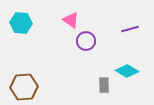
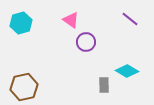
cyan hexagon: rotated 20 degrees counterclockwise
purple line: moved 10 px up; rotated 54 degrees clockwise
purple circle: moved 1 px down
brown hexagon: rotated 8 degrees counterclockwise
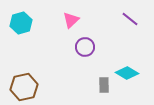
pink triangle: rotated 42 degrees clockwise
purple circle: moved 1 px left, 5 px down
cyan diamond: moved 2 px down
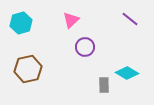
brown hexagon: moved 4 px right, 18 px up
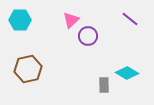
cyan hexagon: moved 1 px left, 3 px up; rotated 15 degrees clockwise
purple circle: moved 3 px right, 11 px up
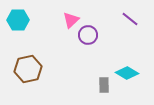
cyan hexagon: moved 2 px left
purple circle: moved 1 px up
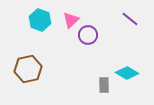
cyan hexagon: moved 22 px right; rotated 20 degrees clockwise
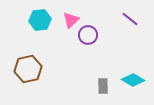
cyan hexagon: rotated 25 degrees counterclockwise
cyan diamond: moved 6 px right, 7 px down
gray rectangle: moved 1 px left, 1 px down
